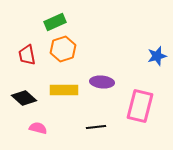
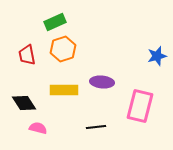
black diamond: moved 5 px down; rotated 15 degrees clockwise
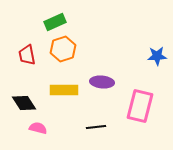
blue star: rotated 12 degrees clockwise
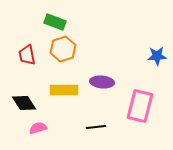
green rectangle: rotated 45 degrees clockwise
pink semicircle: rotated 30 degrees counterclockwise
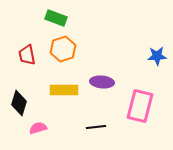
green rectangle: moved 1 px right, 4 px up
black diamond: moved 5 px left; rotated 50 degrees clockwise
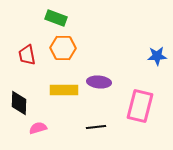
orange hexagon: moved 1 px up; rotated 20 degrees clockwise
purple ellipse: moved 3 px left
black diamond: rotated 15 degrees counterclockwise
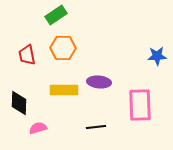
green rectangle: moved 3 px up; rotated 55 degrees counterclockwise
pink rectangle: moved 1 px up; rotated 16 degrees counterclockwise
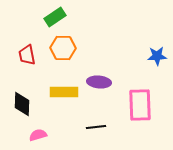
green rectangle: moved 1 px left, 2 px down
yellow rectangle: moved 2 px down
black diamond: moved 3 px right, 1 px down
pink semicircle: moved 7 px down
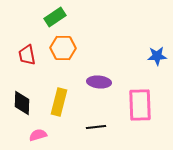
yellow rectangle: moved 5 px left, 10 px down; rotated 76 degrees counterclockwise
black diamond: moved 1 px up
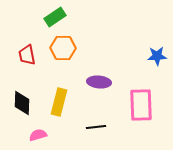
pink rectangle: moved 1 px right
